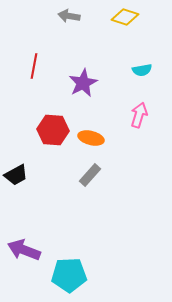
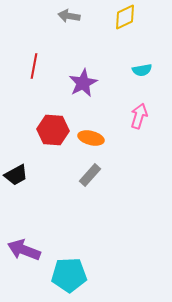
yellow diamond: rotated 44 degrees counterclockwise
pink arrow: moved 1 px down
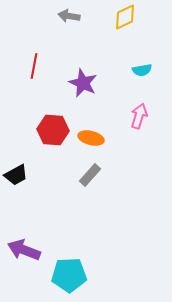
purple star: rotated 20 degrees counterclockwise
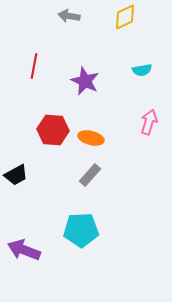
purple star: moved 2 px right, 2 px up
pink arrow: moved 10 px right, 6 px down
cyan pentagon: moved 12 px right, 45 px up
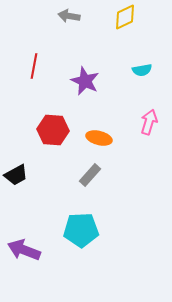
orange ellipse: moved 8 px right
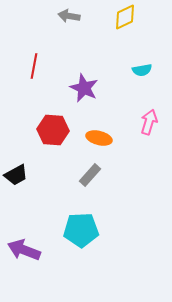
purple star: moved 1 px left, 7 px down
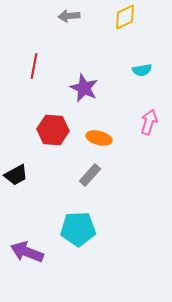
gray arrow: rotated 15 degrees counterclockwise
cyan pentagon: moved 3 px left, 1 px up
purple arrow: moved 3 px right, 2 px down
